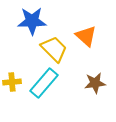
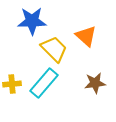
yellow cross: moved 2 px down
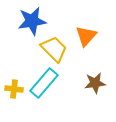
blue star: rotated 8 degrees counterclockwise
orange triangle: rotated 30 degrees clockwise
yellow cross: moved 2 px right, 5 px down; rotated 12 degrees clockwise
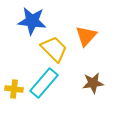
blue star: rotated 16 degrees clockwise
brown star: moved 2 px left
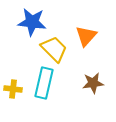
blue star: moved 1 px down
cyan rectangle: rotated 28 degrees counterclockwise
yellow cross: moved 1 px left
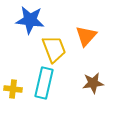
blue star: moved 2 px left, 2 px up
yellow trapezoid: rotated 24 degrees clockwise
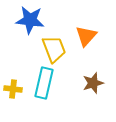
brown star: rotated 10 degrees counterclockwise
